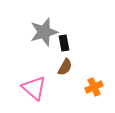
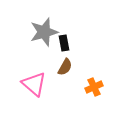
pink triangle: moved 4 px up
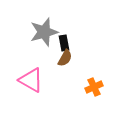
brown semicircle: moved 9 px up
pink triangle: moved 3 px left, 4 px up; rotated 12 degrees counterclockwise
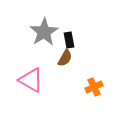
gray star: rotated 16 degrees counterclockwise
black rectangle: moved 5 px right, 3 px up
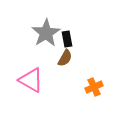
gray star: moved 2 px right, 1 px down
black rectangle: moved 2 px left, 1 px up
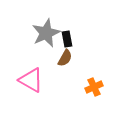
gray star: rotated 8 degrees clockwise
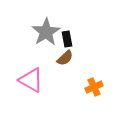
gray star: moved 1 px up; rotated 8 degrees counterclockwise
brown semicircle: rotated 18 degrees clockwise
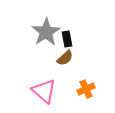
pink triangle: moved 13 px right, 11 px down; rotated 12 degrees clockwise
orange cross: moved 8 px left, 2 px down
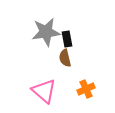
gray star: rotated 24 degrees clockwise
brown semicircle: rotated 120 degrees clockwise
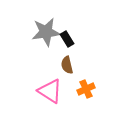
black rectangle: rotated 21 degrees counterclockwise
brown semicircle: moved 2 px right, 7 px down
pink triangle: moved 6 px right; rotated 8 degrees counterclockwise
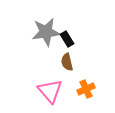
brown semicircle: moved 3 px up
pink triangle: rotated 16 degrees clockwise
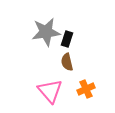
black rectangle: rotated 49 degrees clockwise
